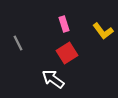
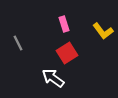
white arrow: moved 1 px up
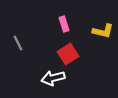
yellow L-shape: rotated 40 degrees counterclockwise
red square: moved 1 px right, 1 px down
white arrow: rotated 50 degrees counterclockwise
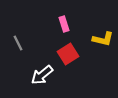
yellow L-shape: moved 8 px down
white arrow: moved 11 px left, 3 px up; rotated 25 degrees counterclockwise
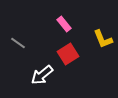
pink rectangle: rotated 21 degrees counterclockwise
yellow L-shape: rotated 55 degrees clockwise
gray line: rotated 28 degrees counterclockwise
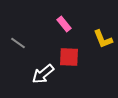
red square: moved 1 px right, 3 px down; rotated 35 degrees clockwise
white arrow: moved 1 px right, 1 px up
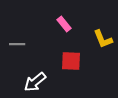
gray line: moved 1 px left, 1 px down; rotated 35 degrees counterclockwise
red square: moved 2 px right, 4 px down
white arrow: moved 8 px left, 8 px down
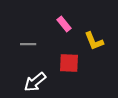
yellow L-shape: moved 9 px left, 2 px down
gray line: moved 11 px right
red square: moved 2 px left, 2 px down
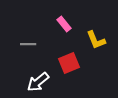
yellow L-shape: moved 2 px right, 1 px up
red square: rotated 25 degrees counterclockwise
white arrow: moved 3 px right
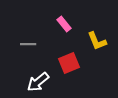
yellow L-shape: moved 1 px right, 1 px down
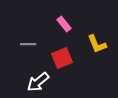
yellow L-shape: moved 3 px down
red square: moved 7 px left, 5 px up
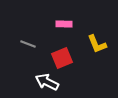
pink rectangle: rotated 49 degrees counterclockwise
gray line: rotated 21 degrees clockwise
white arrow: moved 9 px right; rotated 65 degrees clockwise
